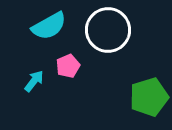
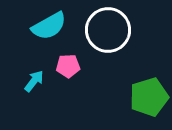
pink pentagon: rotated 20 degrees clockwise
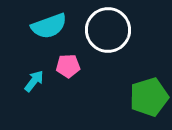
cyan semicircle: rotated 9 degrees clockwise
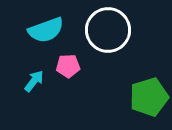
cyan semicircle: moved 3 px left, 4 px down
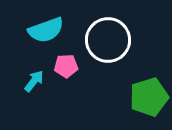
white circle: moved 10 px down
pink pentagon: moved 2 px left
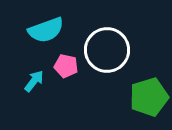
white circle: moved 1 px left, 10 px down
pink pentagon: rotated 15 degrees clockwise
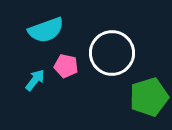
white circle: moved 5 px right, 3 px down
cyan arrow: moved 1 px right, 1 px up
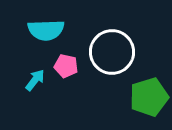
cyan semicircle: rotated 18 degrees clockwise
white circle: moved 1 px up
